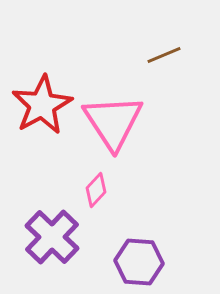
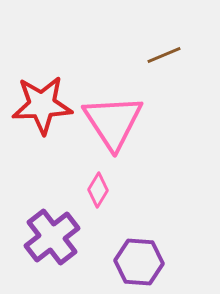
red star: rotated 26 degrees clockwise
pink diamond: moved 2 px right; rotated 12 degrees counterclockwise
purple cross: rotated 8 degrees clockwise
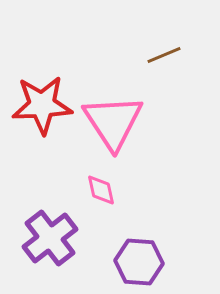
pink diamond: moved 3 px right; rotated 44 degrees counterclockwise
purple cross: moved 2 px left, 1 px down
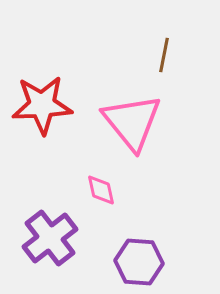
brown line: rotated 56 degrees counterclockwise
pink triangle: moved 19 px right; rotated 6 degrees counterclockwise
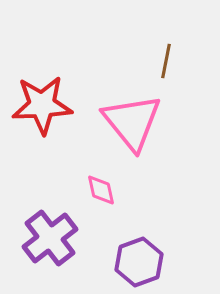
brown line: moved 2 px right, 6 px down
purple hexagon: rotated 24 degrees counterclockwise
